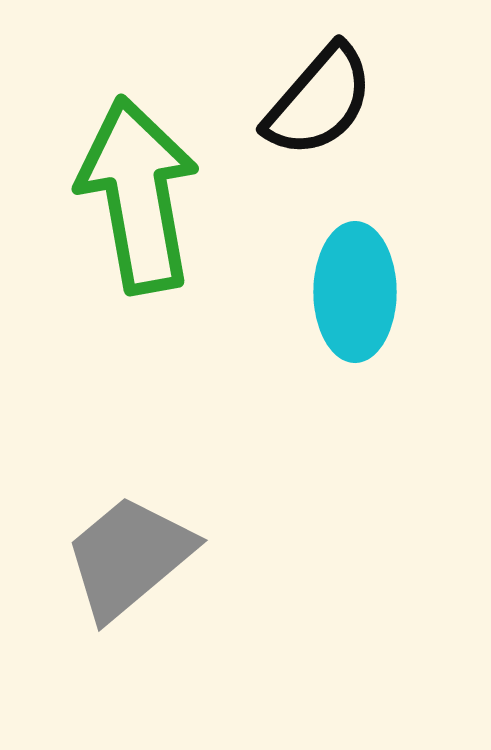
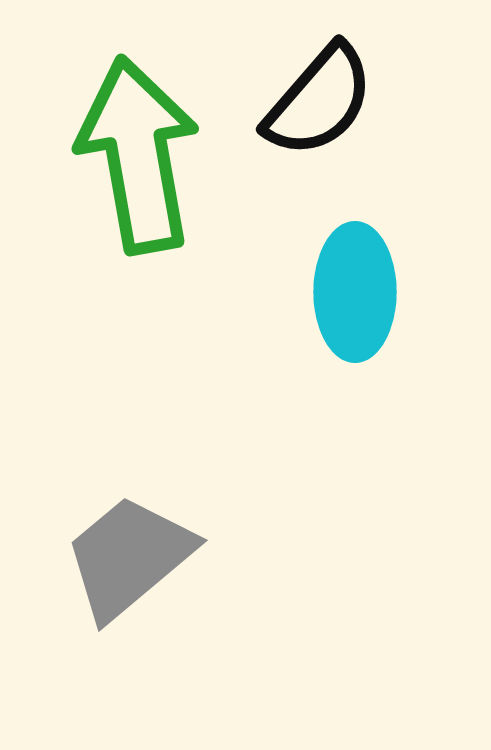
green arrow: moved 40 px up
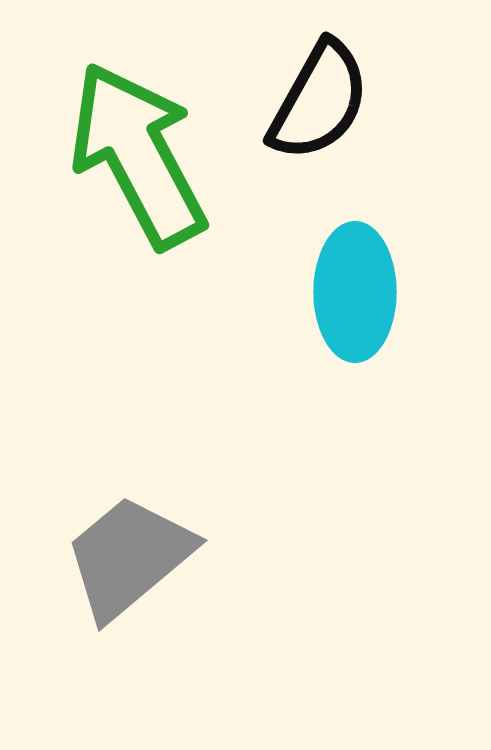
black semicircle: rotated 12 degrees counterclockwise
green arrow: rotated 18 degrees counterclockwise
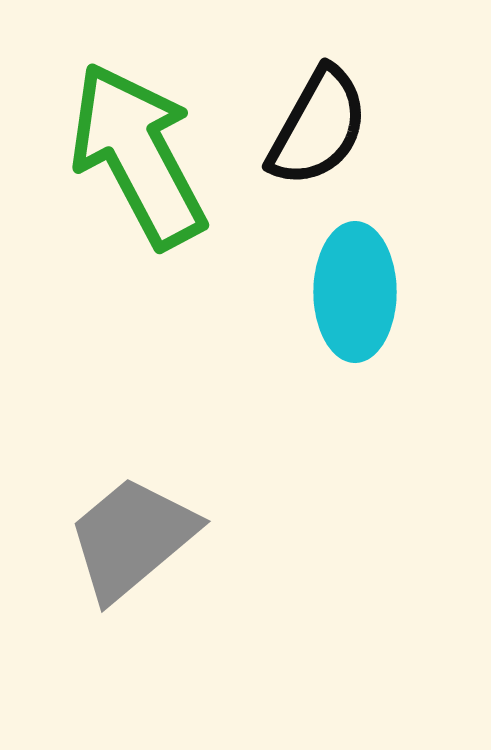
black semicircle: moved 1 px left, 26 px down
gray trapezoid: moved 3 px right, 19 px up
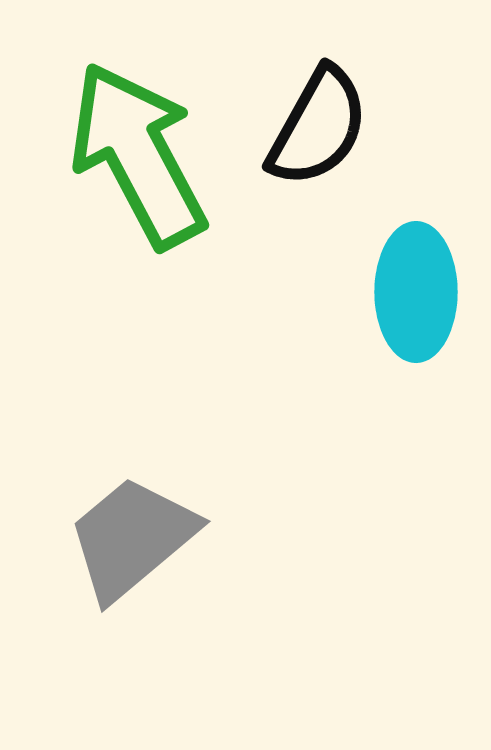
cyan ellipse: moved 61 px right
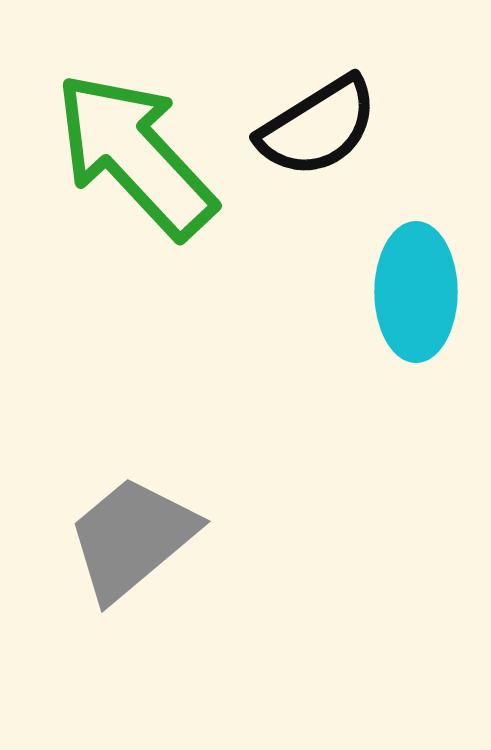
black semicircle: rotated 29 degrees clockwise
green arrow: moved 3 px left; rotated 15 degrees counterclockwise
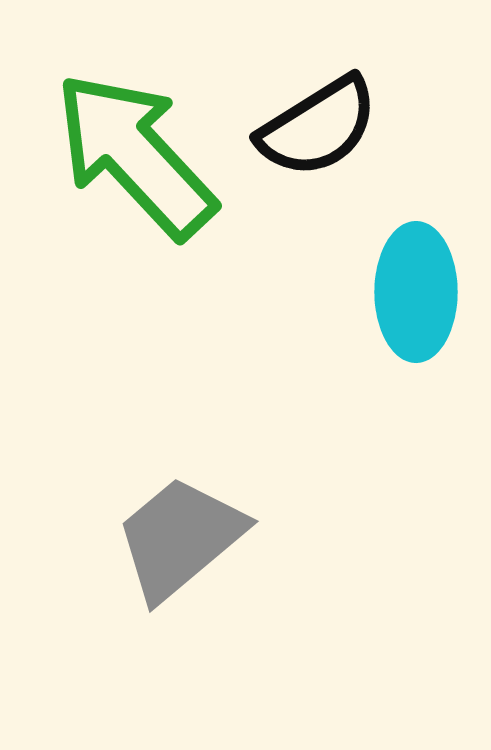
gray trapezoid: moved 48 px right
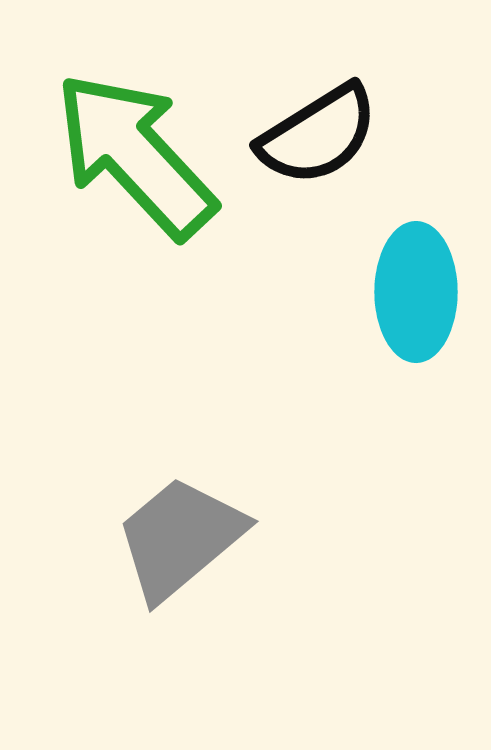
black semicircle: moved 8 px down
